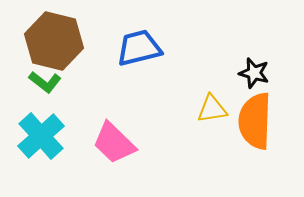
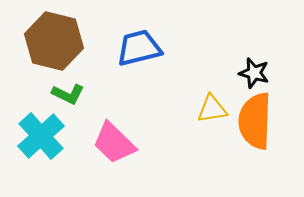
green L-shape: moved 23 px right, 12 px down; rotated 12 degrees counterclockwise
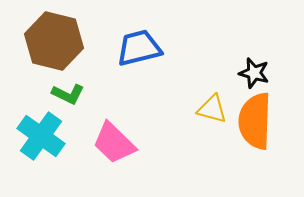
yellow triangle: rotated 24 degrees clockwise
cyan cross: rotated 12 degrees counterclockwise
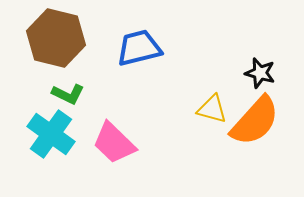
brown hexagon: moved 2 px right, 3 px up
black star: moved 6 px right
orange semicircle: rotated 140 degrees counterclockwise
cyan cross: moved 10 px right, 2 px up
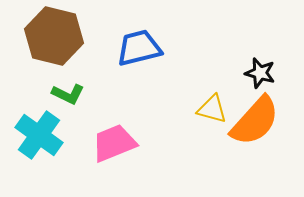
brown hexagon: moved 2 px left, 2 px up
cyan cross: moved 12 px left, 1 px down
pink trapezoid: rotated 114 degrees clockwise
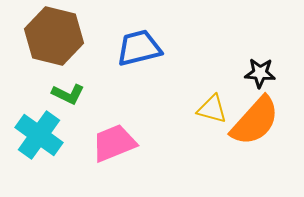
black star: rotated 12 degrees counterclockwise
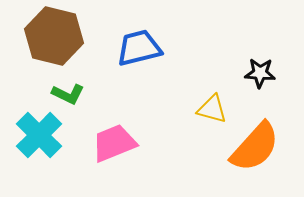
orange semicircle: moved 26 px down
cyan cross: rotated 9 degrees clockwise
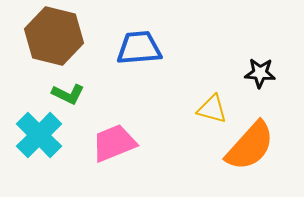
blue trapezoid: rotated 9 degrees clockwise
orange semicircle: moved 5 px left, 1 px up
